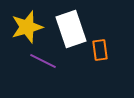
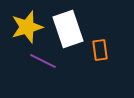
white rectangle: moved 3 px left
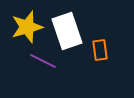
white rectangle: moved 1 px left, 2 px down
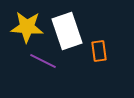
yellow star: rotated 20 degrees clockwise
orange rectangle: moved 1 px left, 1 px down
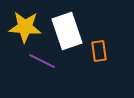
yellow star: moved 2 px left
purple line: moved 1 px left
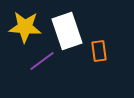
purple line: rotated 64 degrees counterclockwise
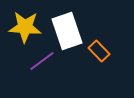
orange rectangle: rotated 35 degrees counterclockwise
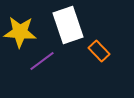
yellow star: moved 5 px left, 5 px down
white rectangle: moved 1 px right, 6 px up
